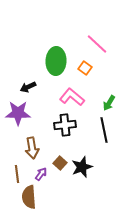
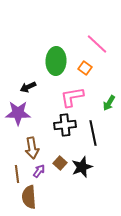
pink L-shape: rotated 50 degrees counterclockwise
black line: moved 11 px left, 3 px down
purple arrow: moved 2 px left, 3 px up
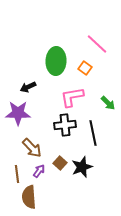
green arrow: moved 1 px left; rotated 77 degrees counterclockwise
brown arrow: rotated 35 degrees counterclockwise
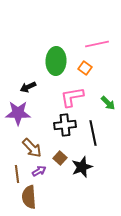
pink line: rotated 55 degrees counterclockwise
brown square: moved 5 px up
purple arrow: rotated 24 degrees clockwise
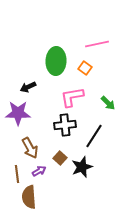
black line: moved 1 px right, 3 px down; rotated 45 degrees clockwise
brown arrow: moved 2 px left; rotated 15 degrees clockwise
